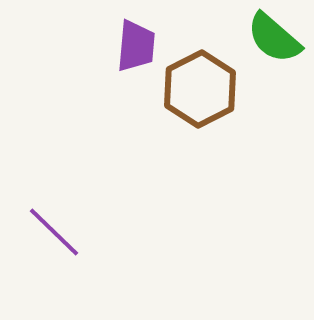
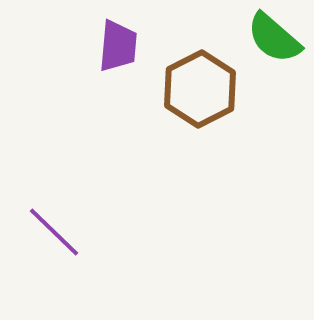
purple trapezoid: moved 18 px left
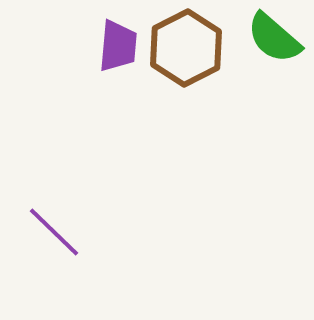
brown hexagon: moved 14 px left, 41 px up
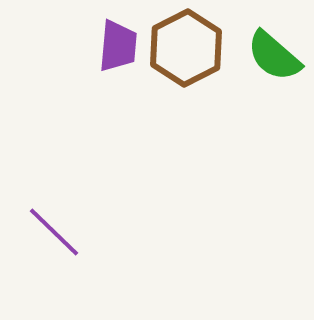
green semicircle: moved 18 px down
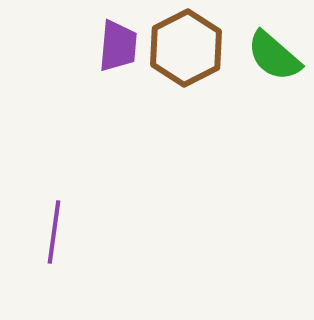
purple line: rotated 54 degrees clockwise
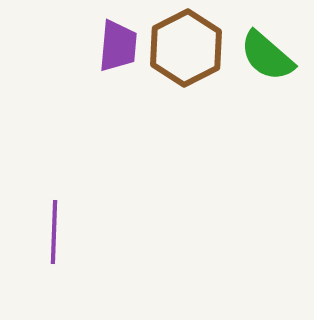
green semicircle: moved 7 px left
purple line: rotated 6 degrees counterclockwise
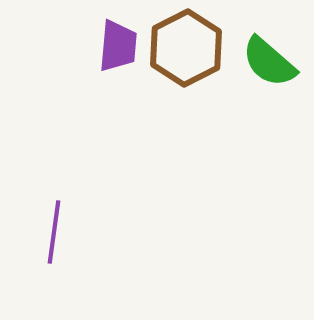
green semicircle: moved 2 px right, 6 px down
purple line: rotated 6 degrees clockwise
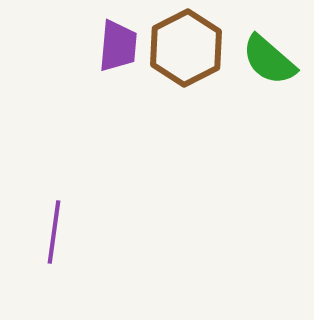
green semicircle: moved 2 px up
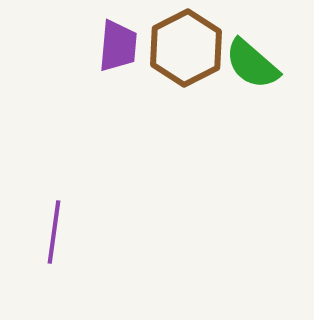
green semicircle: moved 17 px left, 4 px down
